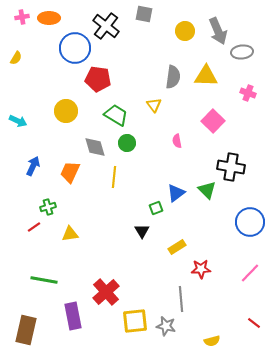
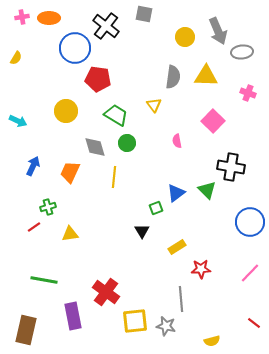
yellow circle at (185, 31): moved 6 px down
red cross at (106, 292): rotated 12 degrees counterclockwise
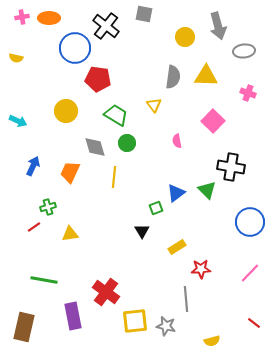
gray arrow at (218, 31): moved 5 px up; rotated 8 degrees clockwise
gray ellipse at (242, 52): moved 2 px right, 1 px up
yellow semicircle at (16, 58): rotated 72 degrees clockwise
gray line at (181, 299): moved 5 px right
brown rectangle at (26, 330): moved 2 px left, 3 px up
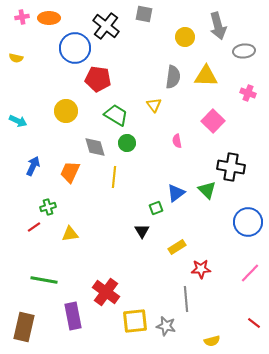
blue circle at (250, 222): moved 2 px left
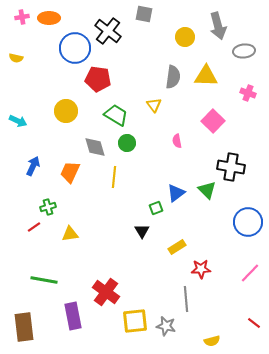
black cross at (106, 26): moved 2 px right, 5 px down
brown rectangle at (24, 327): rotated 20 degrees counterclockwise
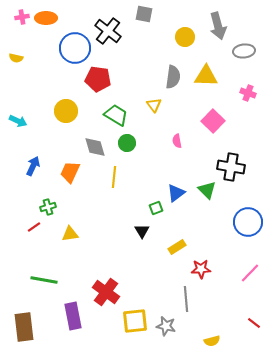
orange ellipse at (49, 18): moved 3 px left
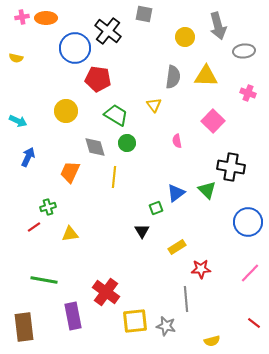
blue arrow at (33, 166): moved 5 px left, 9 px up
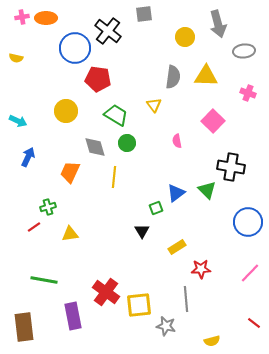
gray square at (144, 14): rotated 18 degrees counterclockwise
gray arrow at (218, 26): moved 2 px up
yellow square at (135, 321): moved 4 px right, 16 px up
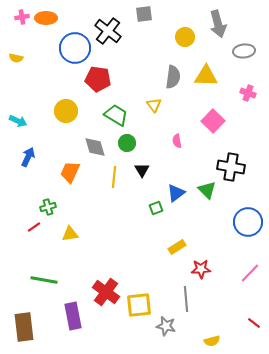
black triangle at (142, 231): moved 61 px up
